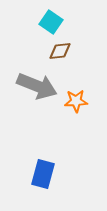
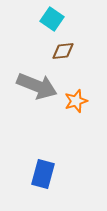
cyan square: moved 1 px right, 3 px up
brown diamond: moved 3 px right
orange star: rotated 15 degrees counterclockwise
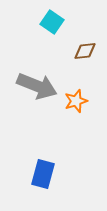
cyan square: moved 3 px down
brown diamond: moved 22 px right
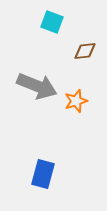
cyan square: rotated 15 degrees counterclockwise
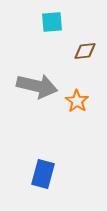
cyan square: rotated 25 degrees counterclockwise
gray arrow: rotated 9 degrees counterclockwise
orange star: moved 1 px right; rotated 20 degrees counterclockwise
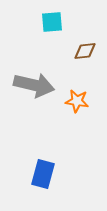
gray arrow: moved 3 px left, 1 px up
orange star: rotated 25 degrees counterclockwise
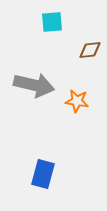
brown diamond: moved 5 px right, 1 px up
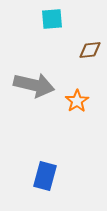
cyan square: moved 3 px up
orange star: rotated 30 degrees clockwise
blue rectangle: moved 2 px right, 2 px down
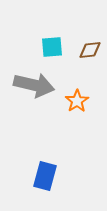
cyan square: moved 28 px down
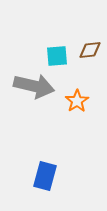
cyan square: moved 5 px right, 9 px down
gray arrow: moved 1 px down
